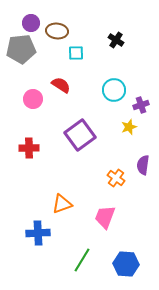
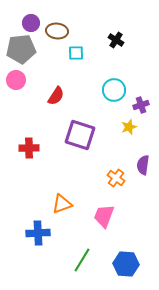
red semicircle: moved 5 px left, 11 px down; rotated 90 degrees clockwise
pink circle: moved 17 px left, 19 px up
purple square: rotated 36 degrees counterclockwise
pink trapezoid: moved 1 px left, 1 px up
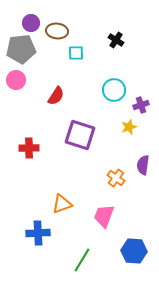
blue hexagon: moved 8 px right, 13 px up
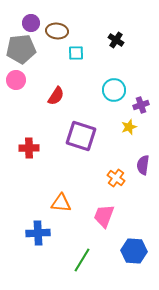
purple square: moved 1 px right, 1 px down
orange triangle: moved 1 px left, 1 px up; rotated 25 degrees clockwise
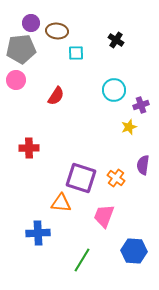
purple square: moved 42 px down
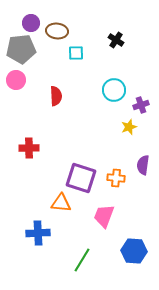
red semicircle: rotated 36 degrees counterclockwise
orange cross: rotated 30 degrees counterclockwise
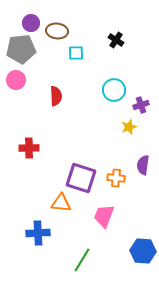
blue hexagon: moved 9 px right
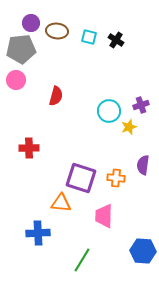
cyan square: moved 13 px right, 16 px up; rotated 14 degrees clockwise
cyan circle: moved 5 px left, 21 px down
red semicircle: rotated 18 degrees clockwise
pink trapezoid: rotated 20 degrees counterclockwise
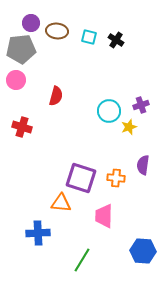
red cross: moved 7 px left, 21 px up; rotated 18 degrees clockwise
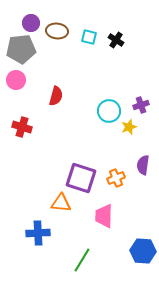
orange cross: rotated 30 degrees counterclockwise
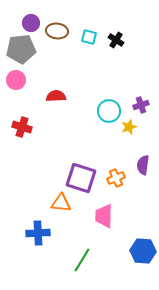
red semicircle: rotated 108 degrees counterclockwise
